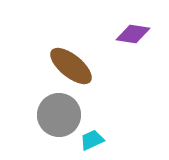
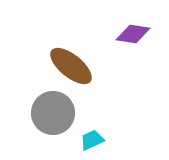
gray circle: moved 6 px left, 2 px up
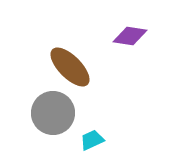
purple diamond: moved 3 px left, 2 px down
brown ellipse: moved 1 px left, 1 px down; rotated 6 degrees clockwise
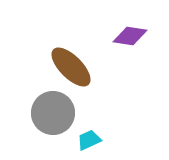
brown ellipse: moved 1 px right
cyan trapezoid: moved 3 px left
